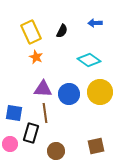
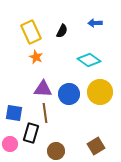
brown square: rotated 18 degrees counterclockwise
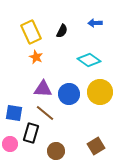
brown line: rotated 42 degrees counterclockwise
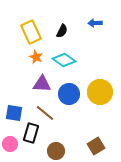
cyan diamond: moved 25 px left
purple triangle: moved 1 px left, 5 px up
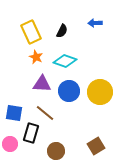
cyan diamond: moved 1 px right, 1 px down; rotated 15 degrees counterclockwise
blue circle: moved 3 px up
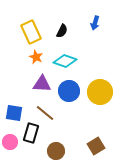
blue arrow: rotated 72 degrees counterclockwise
pink circle: moved 2 px up
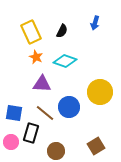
blue circle: moved 16 px down
pink circle: moved 1 px right
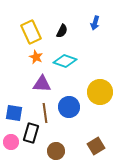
brown line: rotated 42 degrees clockwise
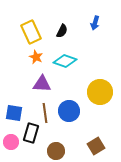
blue circle: moved 4 px down
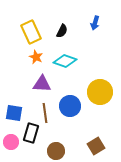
blue circle: moved 1 px right, 5 px up
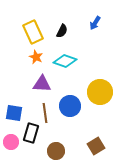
blue arrow: rotated 16 degrees clockwise
yellow rectangle: moved 2 px right
